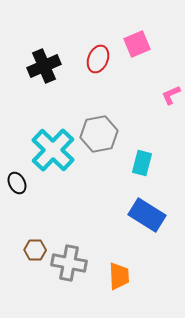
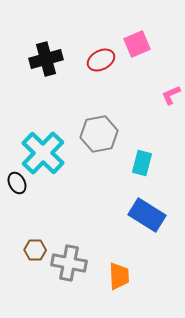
red ellipse: moved 3 px right, 1 px down; rotated 40 degrees clockwise
black cross: moved 2 px right, 7 px up; rotated 8 degrees clockwise
cyan cross: moved 10 px left, 3 px down
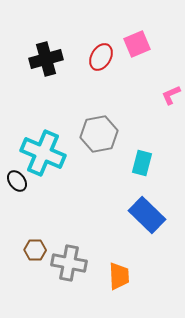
red ellipse: moved 3 px up; rotated 32 degrees counterclockwise
cyan cross: rotated 21 degrees counterclockwise
black ellipse: moved 2 px up; rotated 10 degrees counterclockwise
blue rectangle: rotated 12 degrees clockwise
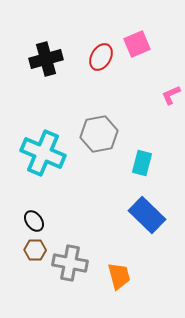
black ellipse: moved 17 px right, 40 px down
gray cross: moved 1 px right
orange trapezoid: rotated 12 degrees counterclockwise
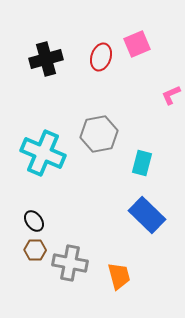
red ellipse: rotated 12 degrees counterclockwise
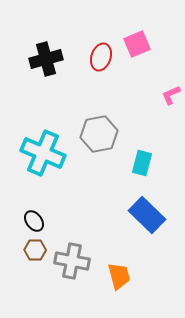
gray cross: moved 2 px right, 2 px up
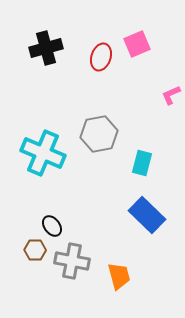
black cross: moved 11 px up
black ellipse: moved 18 px right, 5 px down
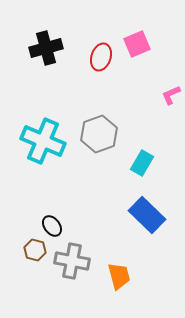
gray hexagon: rotated 9 degrees counterclockwise
cyan cross: moved 12 px up
cyan rectangle: rotated 15 degrees clockwise
brown hexagon: rotated 15 degrees clockwise
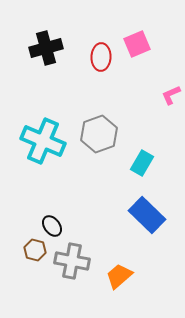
red ellipse: rotated 16 degrees counterclockwise
orange trapezoid: rotated 116 degrees counterclockwise
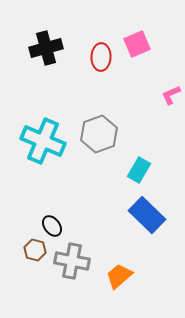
cyan rectangle: moved 3 px left, 7 px down
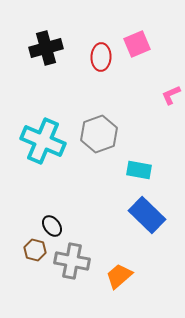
cyan rectangle: rotated 70 degrees clockwise
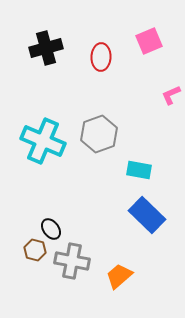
pink square: moved 12 px right, 3 px up
black ellipse: moved 1 px left, 3 px down
